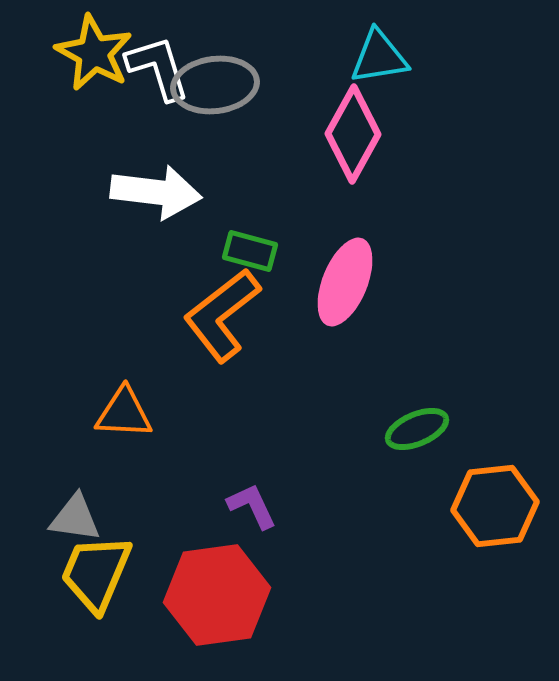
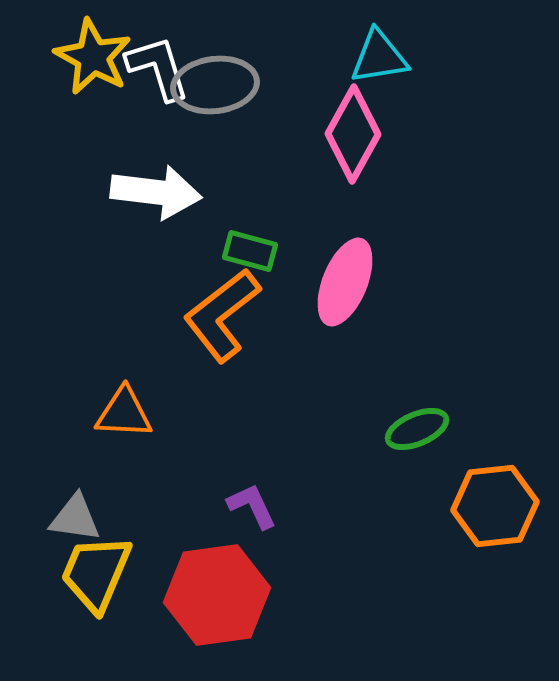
yellow star: moved 1 px left, 4 px down
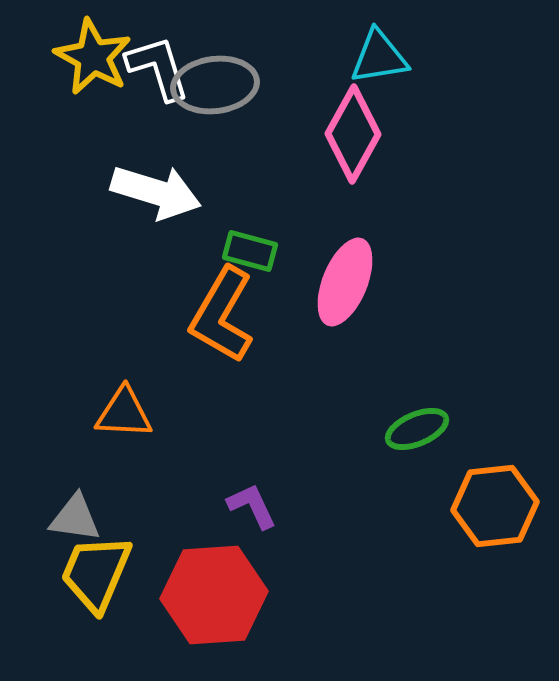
white arrow: rotated 10 degrees clockwise
orange L-shape: rotated 22 degrees counterclockwise
red hexagon: moved 3 px left; rotated 4 degrees clockwise
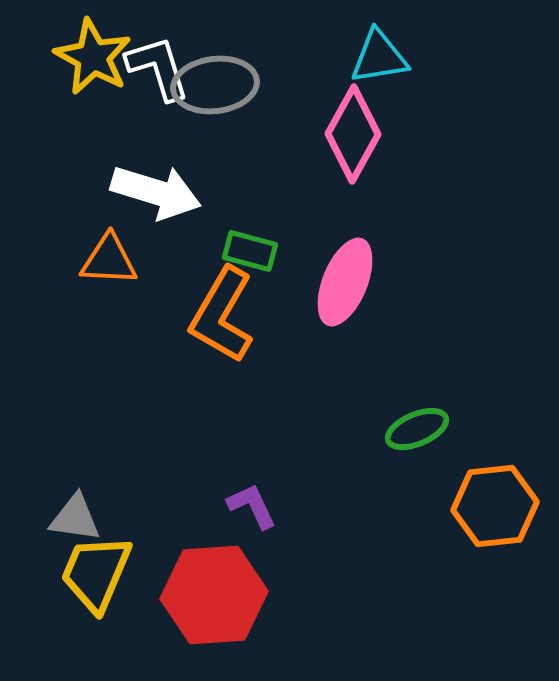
orange triangle: moved 15 px left, 153 px up
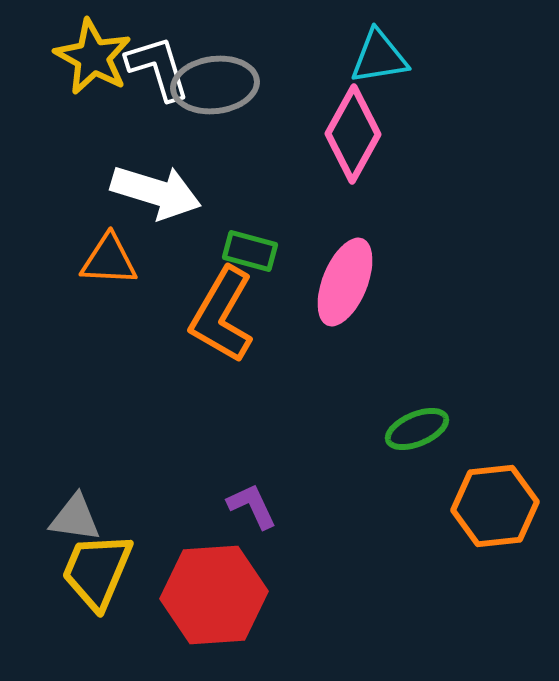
yellow trapezoid: moved 1 px right, 2 px up
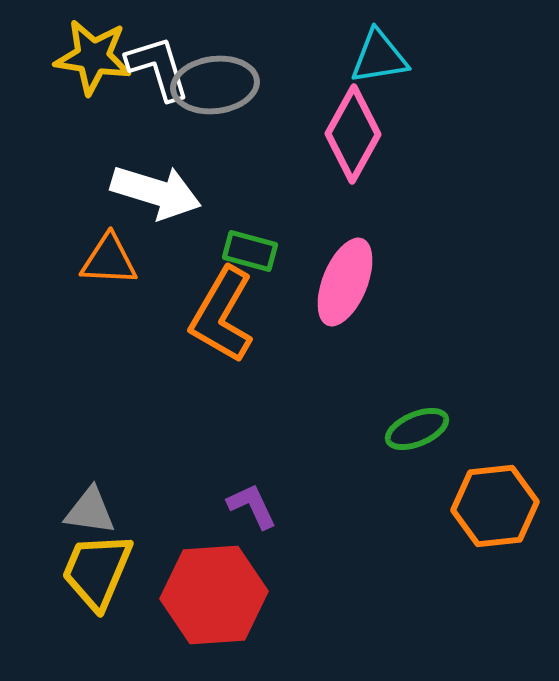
yellow star: rotated 20 degrees counterclockwise
gray triangle: moved 15 px right, 7 px up
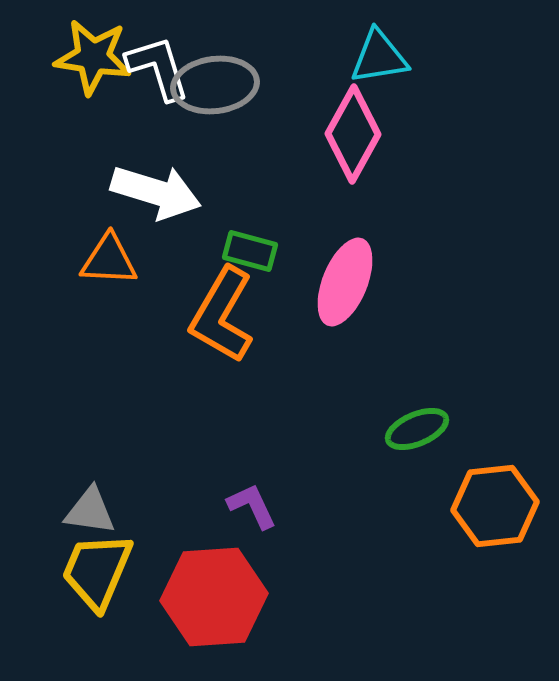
red hexagon: moved 2 px down
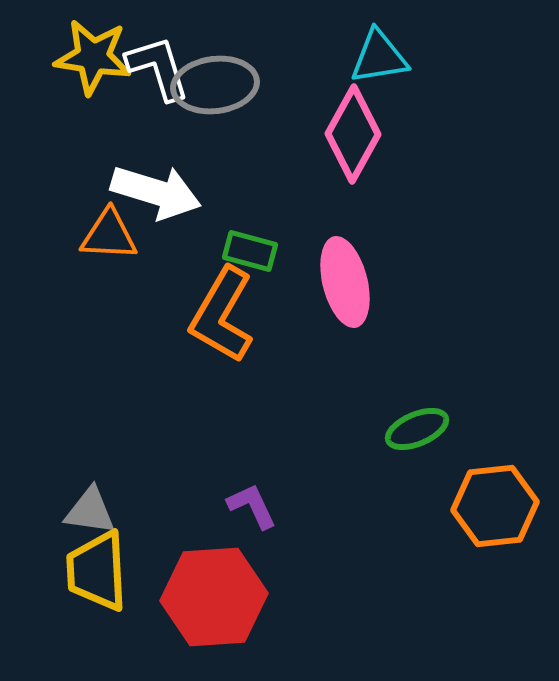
orange triangle: moved 25 px up
pink ellipse: rotated 36 degrees counterclockwise
yellow trapezoid: rotated 26 degrees counterclockwise
